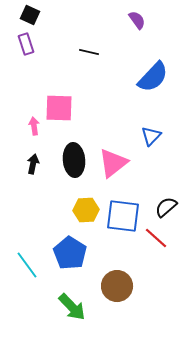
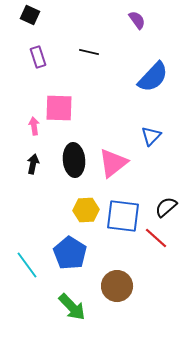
purple rectangle: moved 12 px right, 13 px down
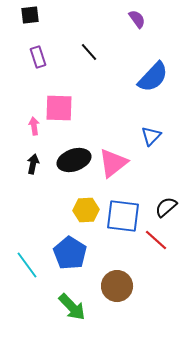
black square: rotated 30 degrees counterclockwise
purple semicircle: moved 1 px up
black line: rotated 36 degrees clockwise
black ellipse: rotated 76 degrees clockwise
red line: moved 2 px down
